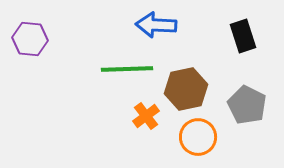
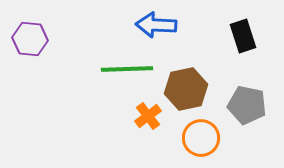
gray pentagon: rotated 15 degrees counterclockwise
orange cross: moved 2 px right
orange circle: moved 3 px right, 1 px down
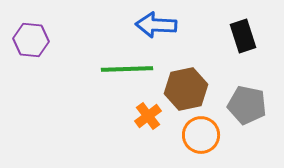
purple hexagon: moved 1 px right, 1 px down
orange circle: moved 3 px up
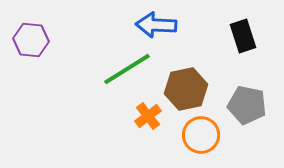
green line: rotated 30 degrees counterclockwise
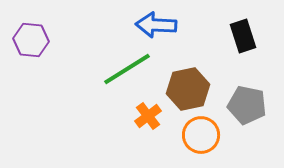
brown hexagon: moved 2 px right
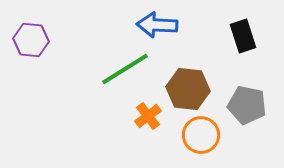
blue arrow: moved 1 px right
green line: moved 2 px left
brown hexagon: rotated 18 degrees clockwise
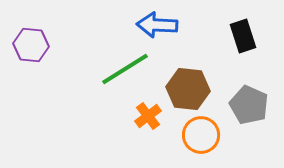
purple hexagon: moved 5 px down
gray pentagon: moved 2 px right; rotated 12 degrees clockwise
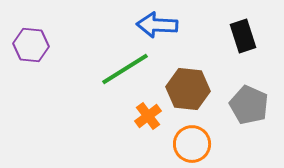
orange circle: moved 9 px left, 9 px down
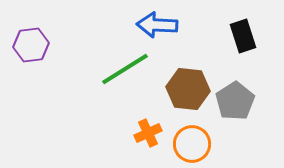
purple hexagon: rotated 12 degrees counterclockwise
gray pentagon: moved 14 px left, 4 px up; rotated 15 degrees clockwise
orange cross: moved 17 px down; rotated 12 degrees clockwise
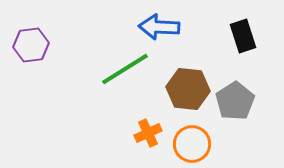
blue arrow: moved 2 px right, 2 px down
